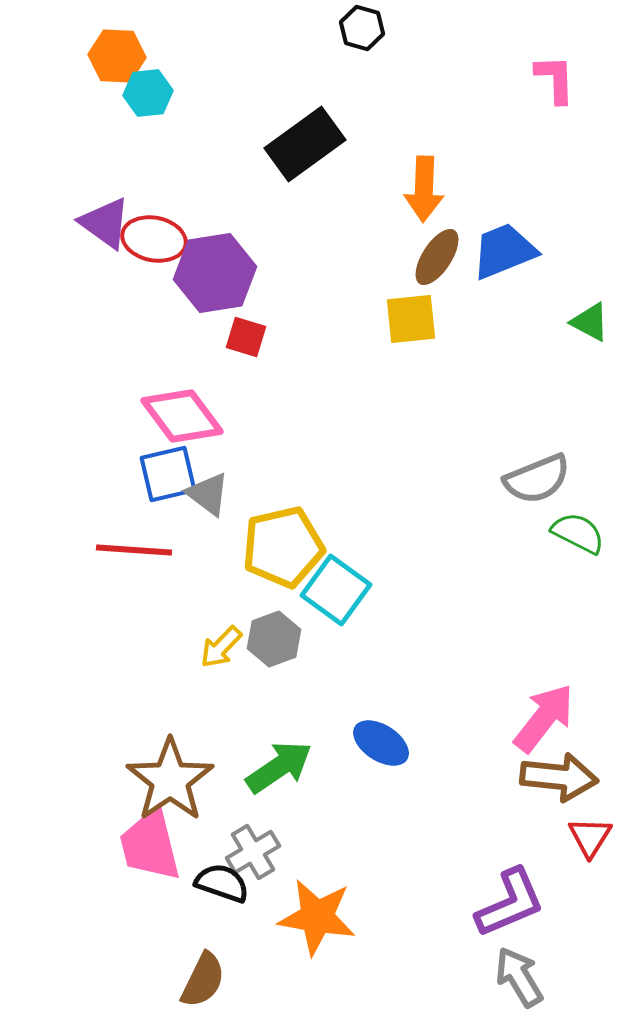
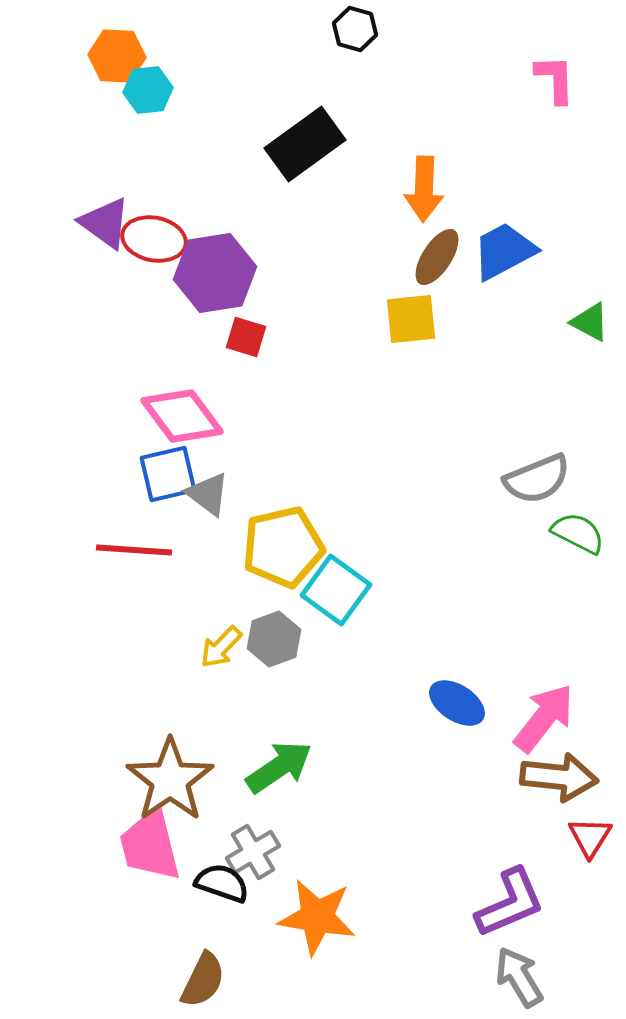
black hexagon: moved 7 px left, 1 px down
cyan hexagon: moved 3 px up
blue trapezoid: rotated 6 degrees counterclockwise
blue ellipse: moved 76 px right, 40 px up
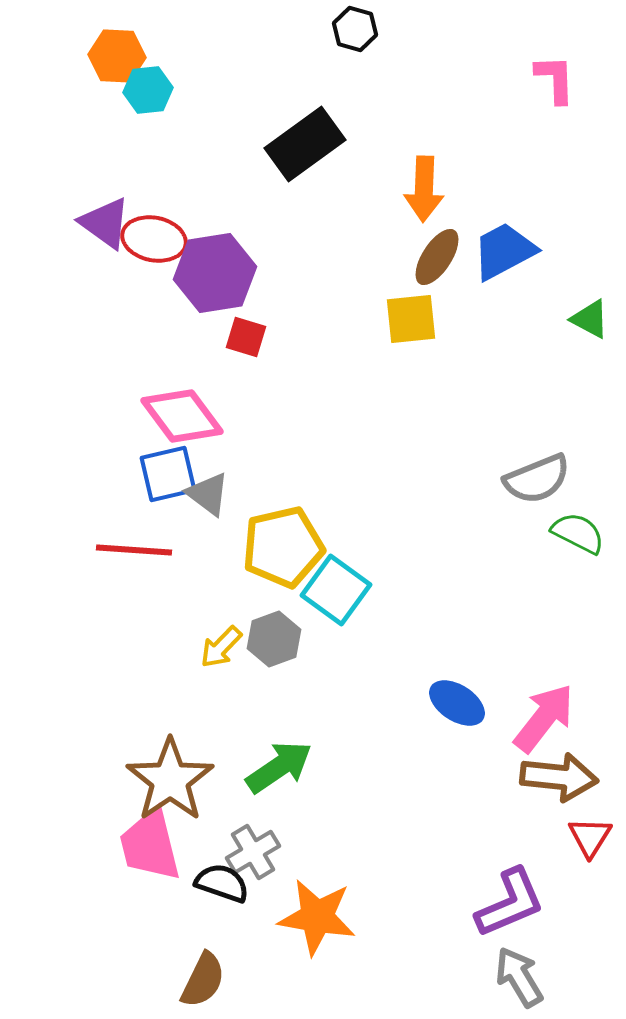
green triangle: moved 3 px up
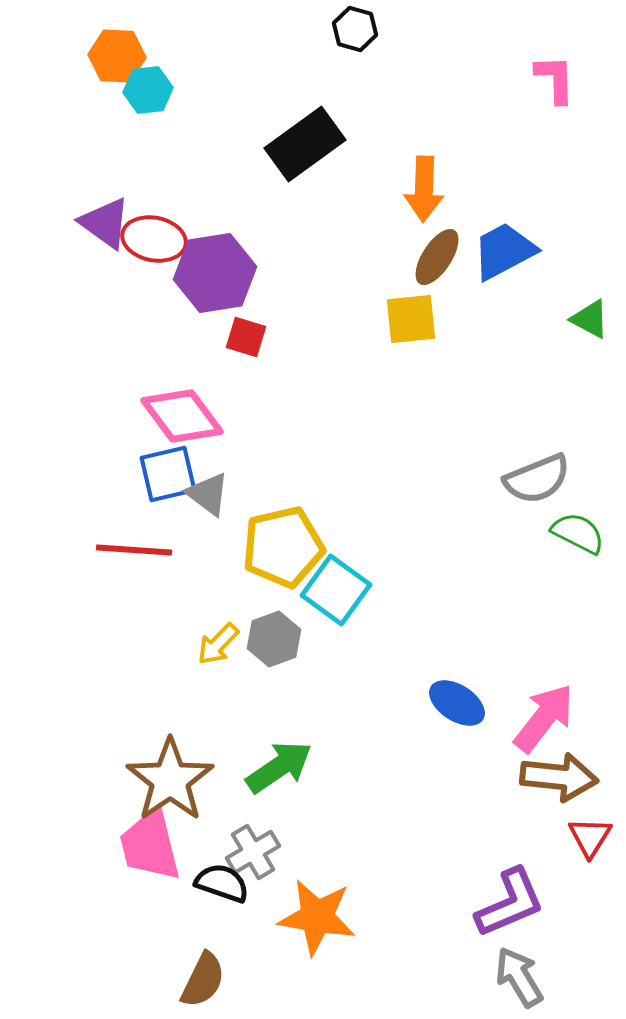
yellow arrow: moved 3 px left, 3 px up
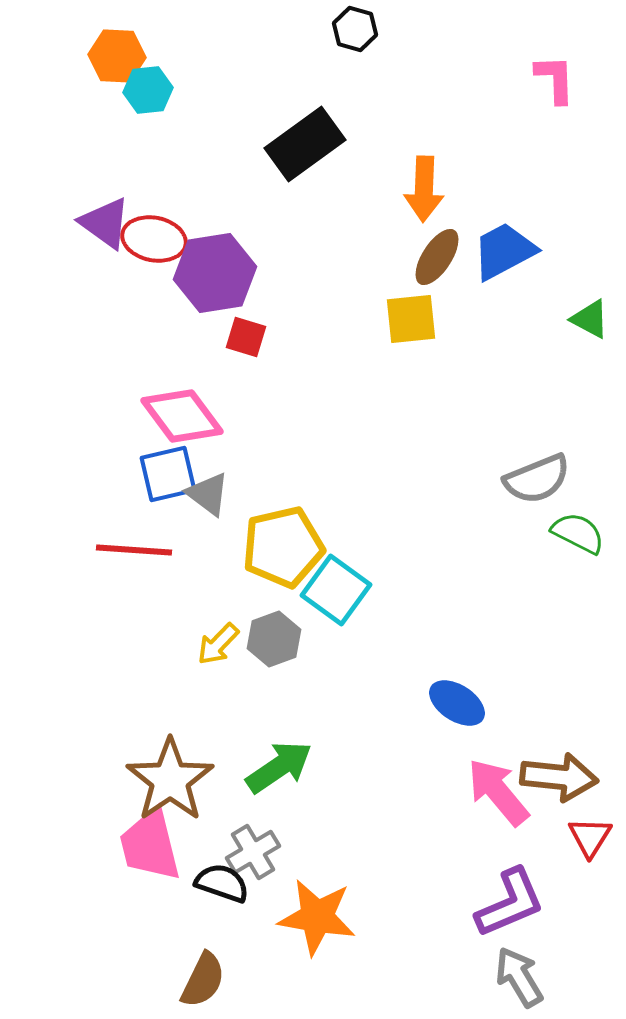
pink arrow: moved 46 px left, 74 px down; rotated 78 degrees counterclockwise
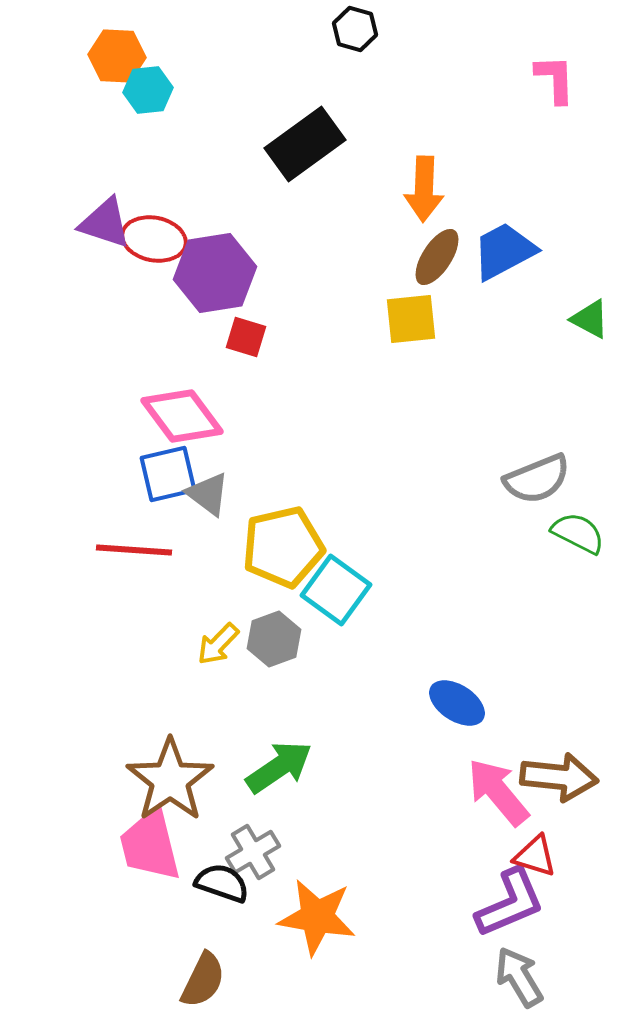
purple triangle: rotated 18 degrees counterclockwise
red triangle: moved 55 px left, 19 px down; rotated 45 degrees counterclockwise
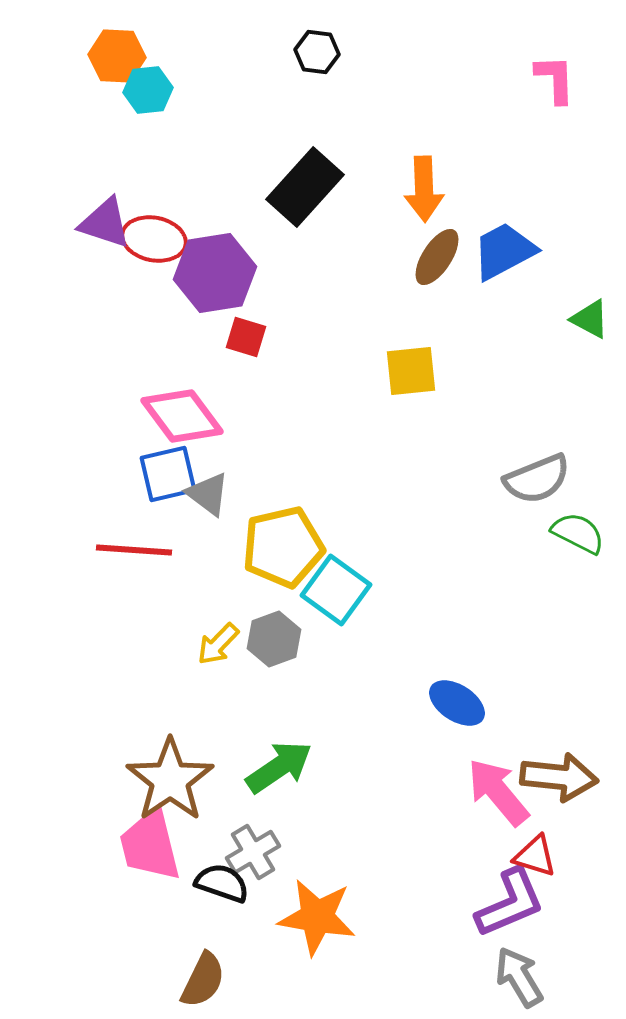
black hexagon: moved 38 px left, 23 px down; rotated 9 degrees counterclockwise
black rectangle: moved 43 px down; rotated 12 degrees counterclockwise
orange arrow: rotated 4 degrees counterclockwise
yellow square: moved 52 px down
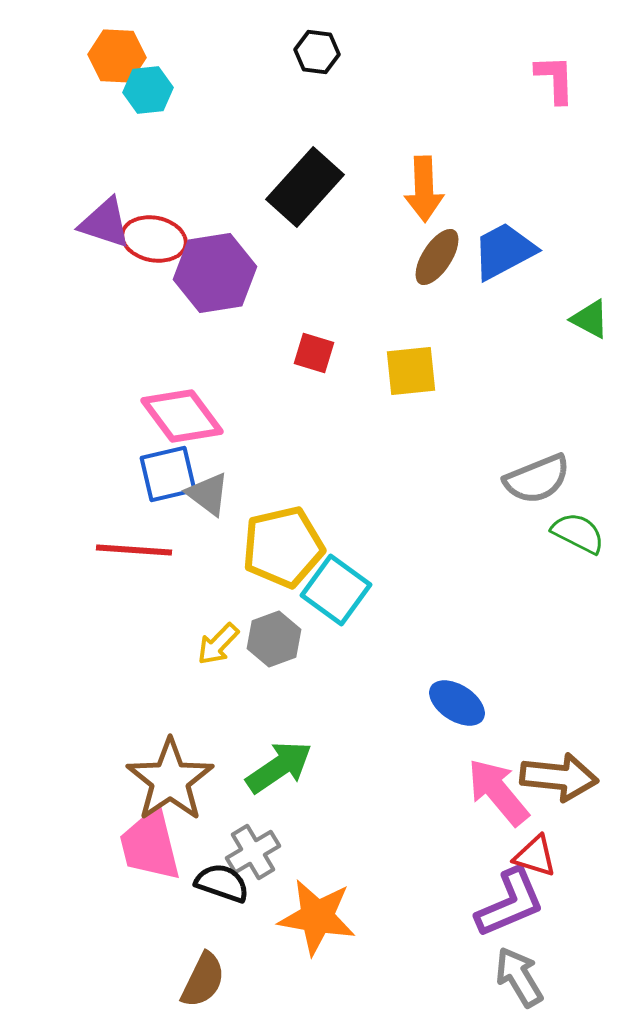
red square: moved 68 px right, 16 px down
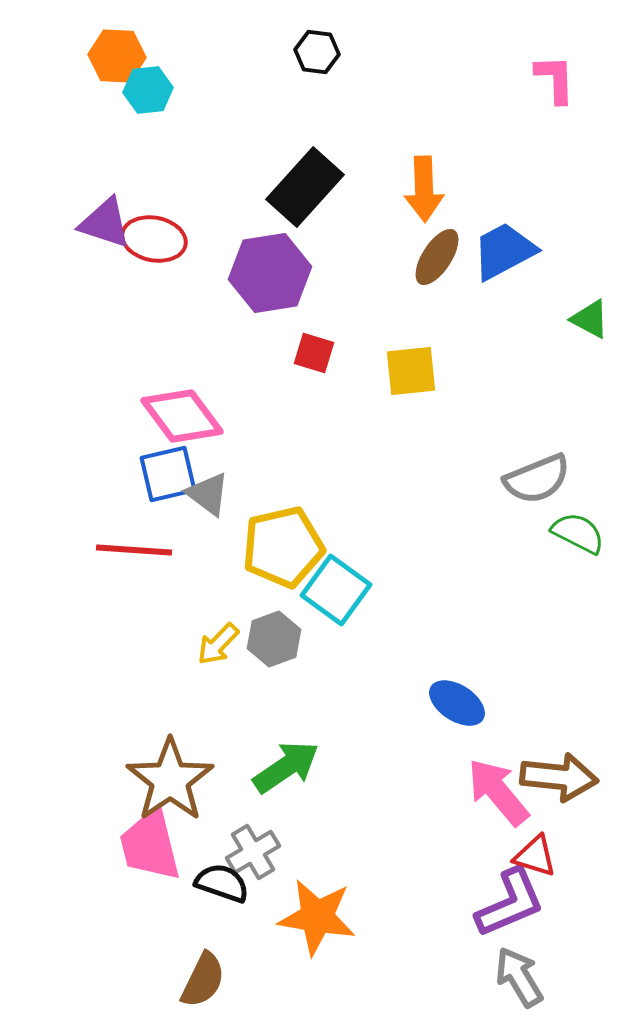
purple hexagon: moved 55 px right
green arrow: moved 7 px right
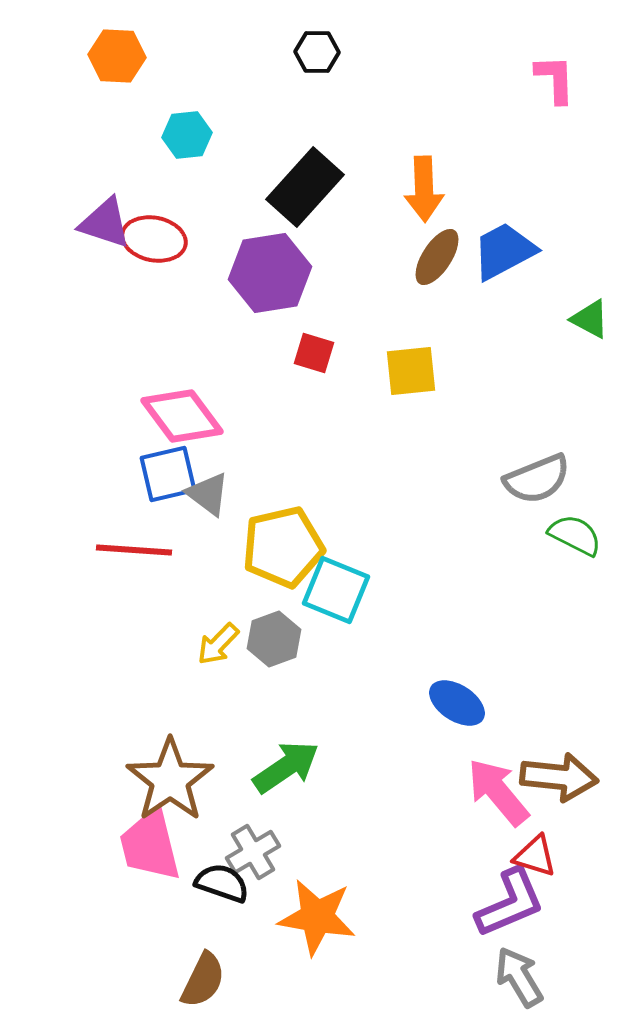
black hexagon: rotated 6 degrees counterclockwise
cyan hexagon: moved 39 px right, 45 px down
green semicircle: moved 3 px left, 2 px down
cyan square: rotated 14 degrees counterclockwise
